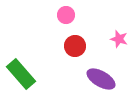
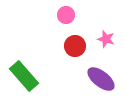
pink star: moved 13 px left
green rectangle: moved 3 px right, 2 px down
purple ellipse: rotated 8 degrees clockwise
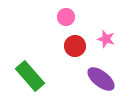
pink circle: moved 2 px down
green rectangle: moved 6 px right
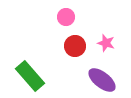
pink star: moved 4 px down
purple ellipse: moved 1 px right, 1 px down
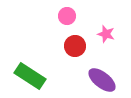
pink circle: moved 1 px right, 1 px up
pink star: moved 9 px up
green rectangle: rotated 16 degrees counterclockwise
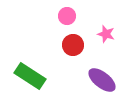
red circle: moved 2 px left, 1 px up
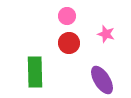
red circle: moved 4 px left, 2 px up
green rectangle: moved 5 px right, 4 px up; rotated 56 degrees clockwise
purple ellipse: rotated 20 degrees clockwise
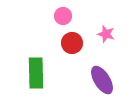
pink circle: moved 4 px left
red circle: moved 3 px right
green rectangle: moved 1 px right, 1 px down
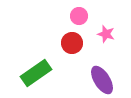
pink circle: moved 16 px right
green rectangle: rotated 56 degrees clockwise
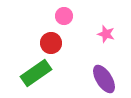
pink circle: moved 15 px left
red circle: moved 21 px left
purple ellipse: moved 2 px right, 1 px up
